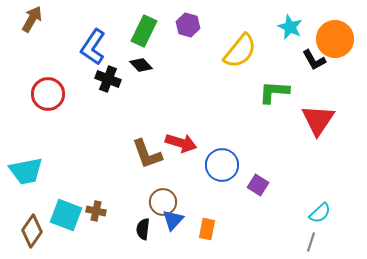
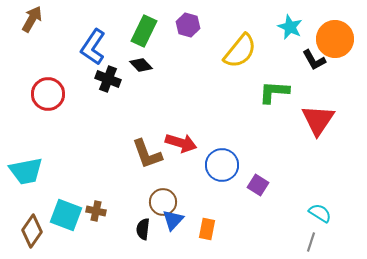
cyan semicircle: rotated 105 degrees counterclockwise
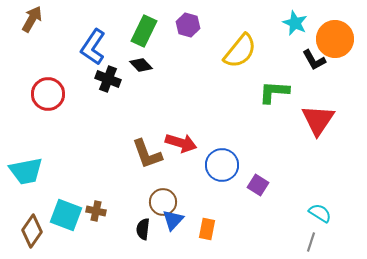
cyan star: moved 5 px right, 4 px up
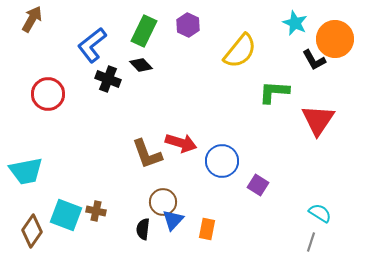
purple hexagon: rotated 10 degrees clockwise
blue L-shape: moved 1 px left, 2 px up; rotated 18 degrees clockwise
blue circle: moved 4 px up
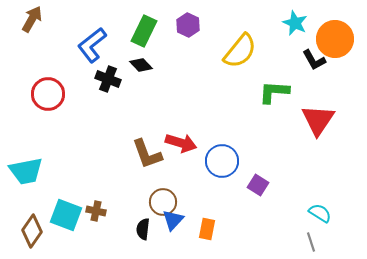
gray line: rotated 36 degrees counterclockwise
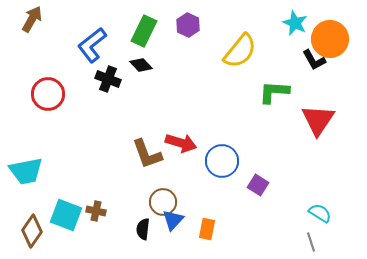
orange circle: moved 5 px left
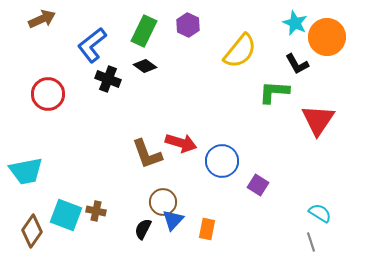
brown arrow: moved 10 px right; rotated 36 degrees clockwise
orange circle: moved 3 px left, 2 px up
black L-shape: moved 17 px left, 4 px down
black diamond: moved 4 px right, 1 px down; rotated 10 degrees counterclockwise
black semicircle: rotated 20 degrees clockwise
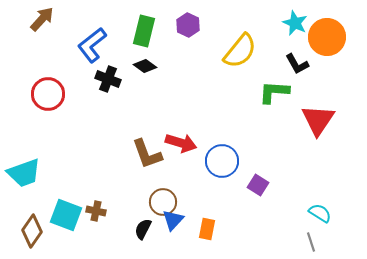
brown arrow: rotated 24 degrees counterclockwise
green rectangle: rotated 12 degrees counterclockwise
cyan trapezoid: moved 2 px left, 2 px down; rotated 9 degrees counterclockwise
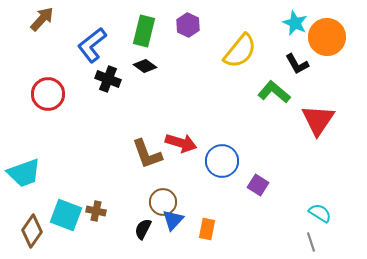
green L-shape: rotated 36 degrees clockwise
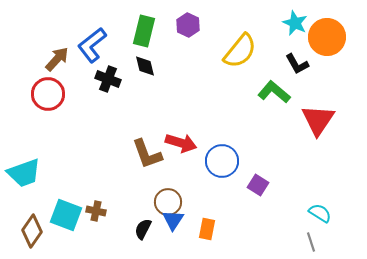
brown arrow: moved 15 px right, 40 px down
black diamond: rotated 40 degrees clockwise
brown circle: moved 5 px right
blue triangle: rotated 10 degrees counterclockwise
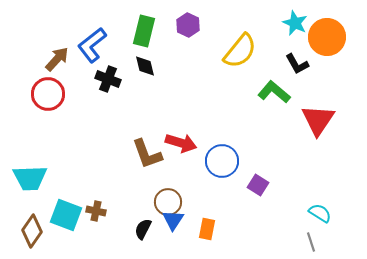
cyan trapezoid: moved 6 px right, 5 px down; rotated 18 degrees clockwise
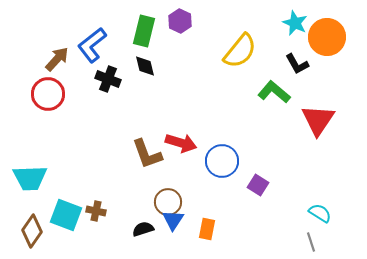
purple hexagon: moved 8 px left, 4 px up
black semicircle: rotated 45 degrees clockwise
